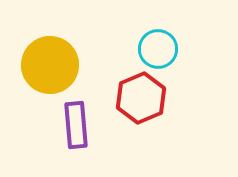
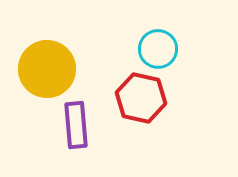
yellow circle: moved 3 px left, 4 px down
red hexagon: rotated 24 degrees counterclockwise
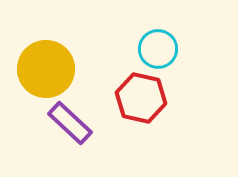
yellow circle: moved 1 px left
purple rectangle: moved 6 px left, 2 px up; rotated 42 degrees counterclockwise
